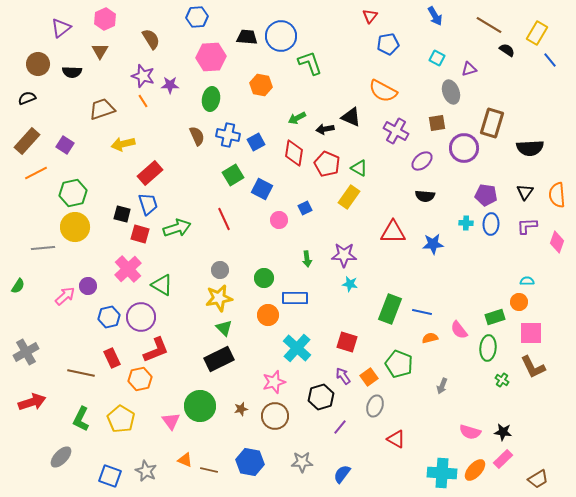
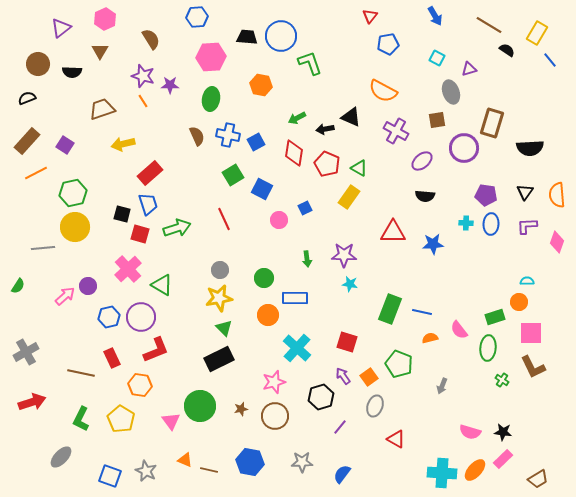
brown square at (437, 123): moved 3 px up
orange hexagon at (140, 379): moved 6 px down; rotated 20 degrees clockwise
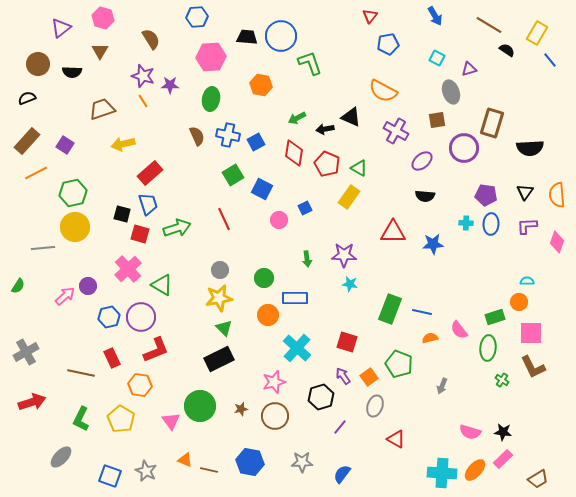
pink hexagon at (105, 19): moved 2 px left, 1 px up; rotated 20 degrees counterclockwise
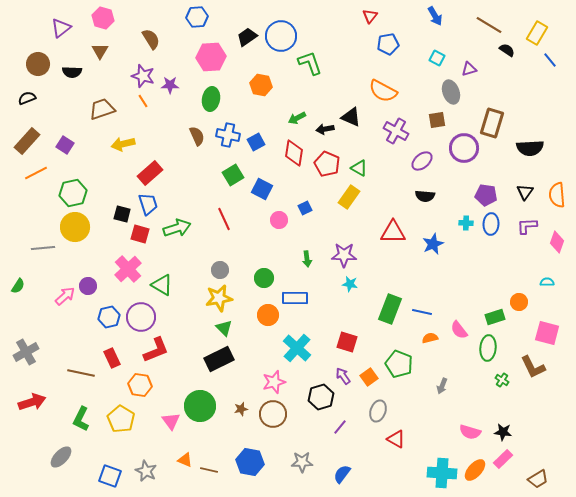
black trapezoid at (247, 37): rotated 40 degrees counterclockwise
blue star at (433, 244): rotated 20 degrees counterclockwise
cyan semicircle at (527, 281): moved 20 px right, 1 px down
pink square at (531, 333): moved 16 px right; rotated 15 degrees clockwise
gray ellipse at (375, 406): moved 3 px right, 5 px down
brown circle at (275, 416): moved 2 px left, 2 px up
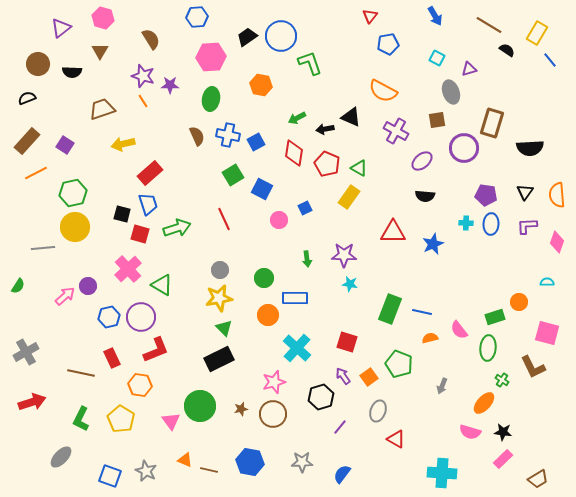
orange ellipse at (475, 470): moved 9 px right, 67 px up
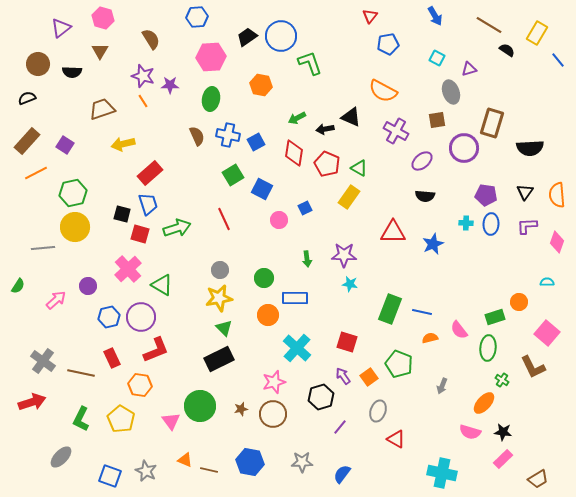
blue line at (550, 60): moved 8 px right
pink arrow at (65, 296): moved 9 px left, 4 px down
pink square at (547, 333): rotated 25 degrees clockwise
gray cross at (26, 352): moved 17 px right, 9 px down; rotated 25 degrees counterclockwise
cyan cross at (442, 473): rotated 8 degrees clockwise
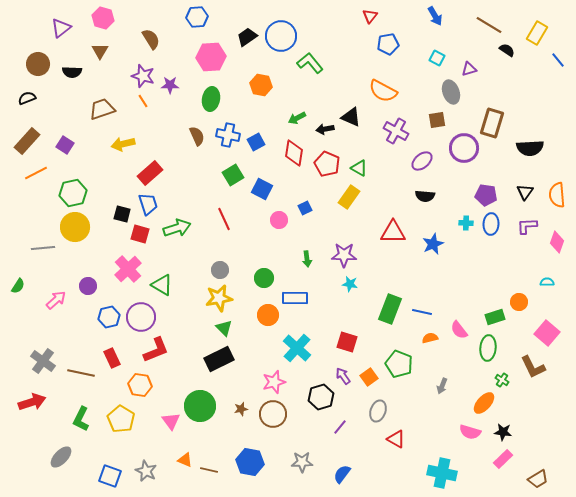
green L-shape at (310, 63): rotated 20 degrees counterclockwise
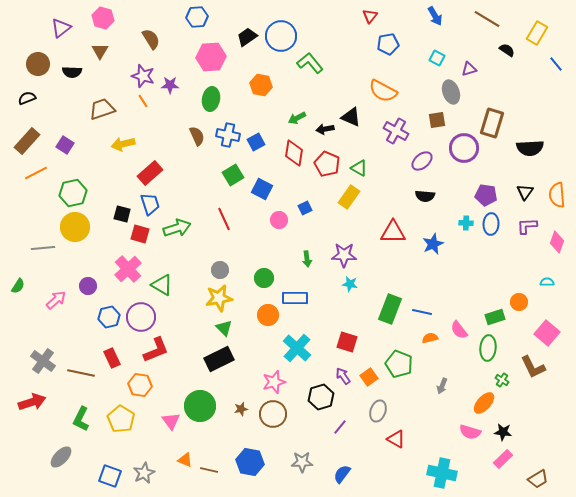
brown line at (489, 25): moved 2 px left, 6 px up
blue line at (558, 60): moved 2 px left, 4 px down
blue trapezoid at (148, 204): moved 2 px right
gray star at (146, 471): moved 2 px left, 2 px down; rotated 20 degrees clockwise
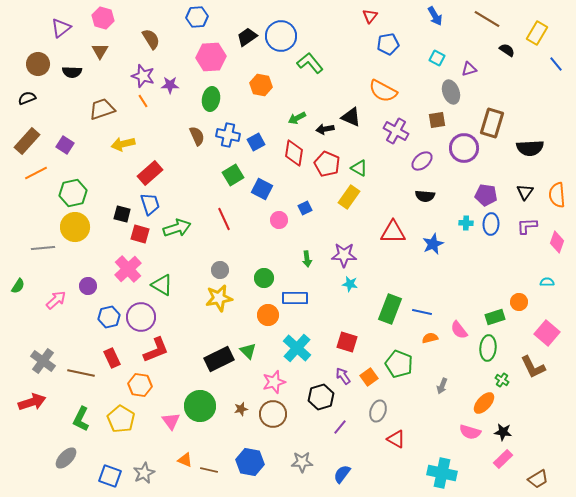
green triangle at (224, 328): moved 24 px right, 23 px down
gray ellipse at (61, 457): moved 5 px right, 1 px down
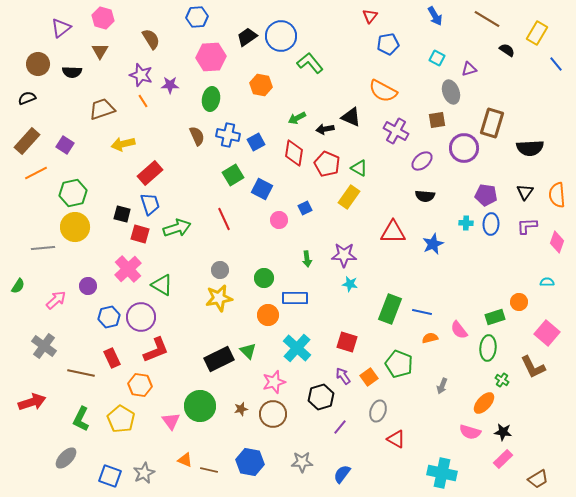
purple star at (143, 76): moved 2 px left, 1 px up
gray cross at (43, 361): moved 1 px right, 15 px up
